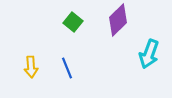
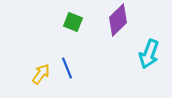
green square: rotated 18 degrees counterclockwise
yellow arrow: moved 10 px right, 7 px down; rotated 140 degrees counterclockwise
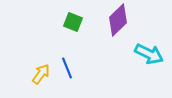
cyan arrow: rotated 84 degrees counterclockwise
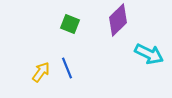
green square: moved 3 px left, 2 px down
yellow arrow: moved 2 px up
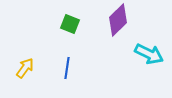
blue line: rotated 30 degrees clockwise
yellow arrow: moved 16 px left, 4 px up
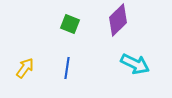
cyan arrow: moved 14 px left, 10 px down
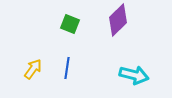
cyan arrow: moved 1 px left, 11 px down; rotated 12 degrees counterclockwise
yellow arrow: moved 8 px right, 1 px down
